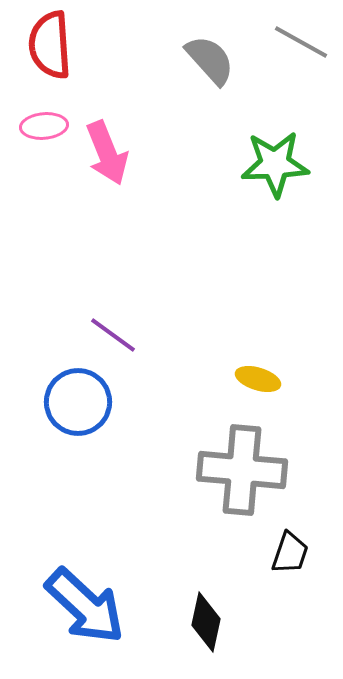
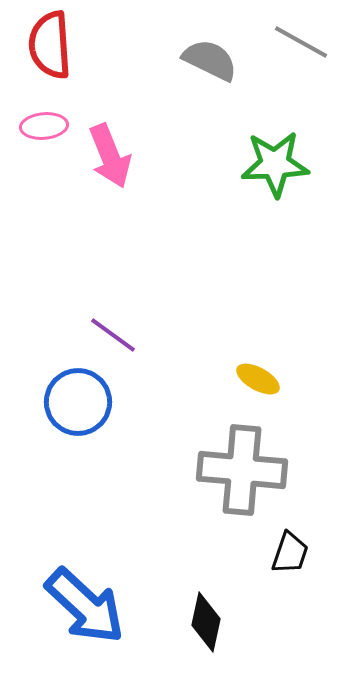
gray semicircle: rotated 22 degrees counterclockwise
pink arrow: moved 3 px right, 3 px down
yellow ellipse: rotated 12 degrees clockwise
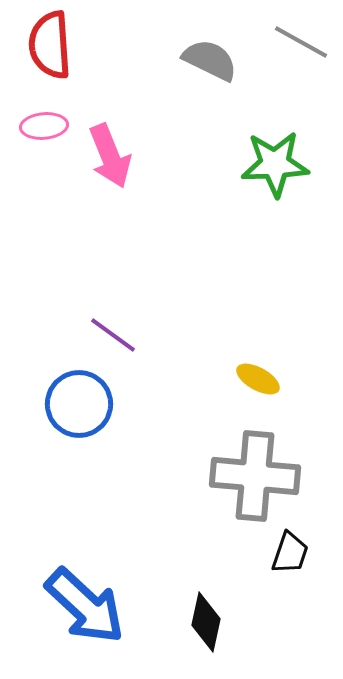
blue circle: moved 1 px right, 2 px down
gray cross: moved 13 px right, 6 px down
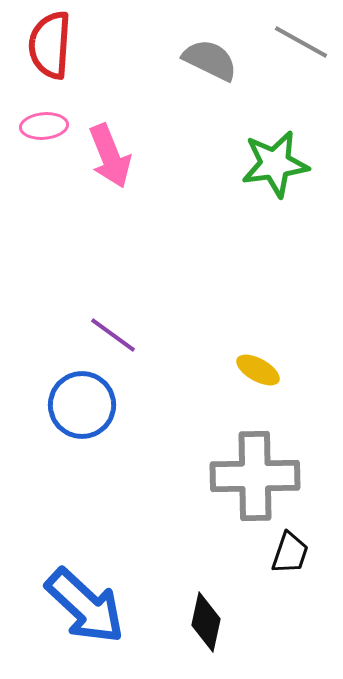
red semicircle: rotated 8 degrees clockwise
green star: rotated 6 degrees counterclockwise
yellow ellipse: moved 9 px up
blue circle: moved 3 px right, 1 px down
gray cross: rotated 6 degrees counterclockwise
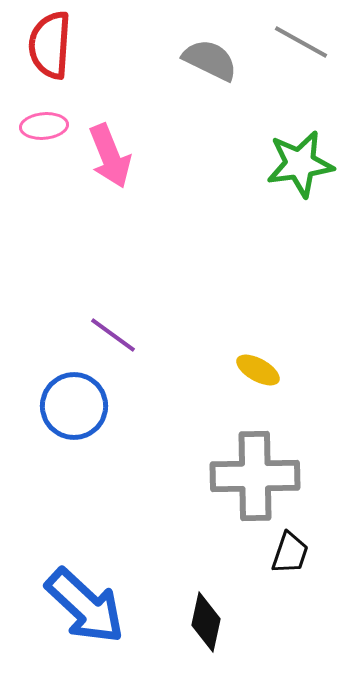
green star: moved 25 px right
blue circle: moved 8 px left, 1 px down
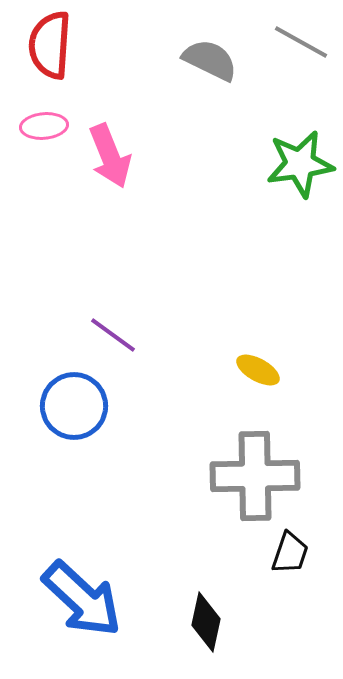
blue arrow: moved 3 px left, 7 px up
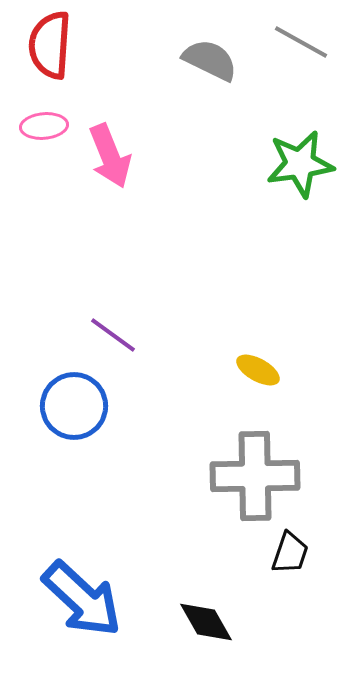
black diamond: rotated 42 degrees counterclockwise
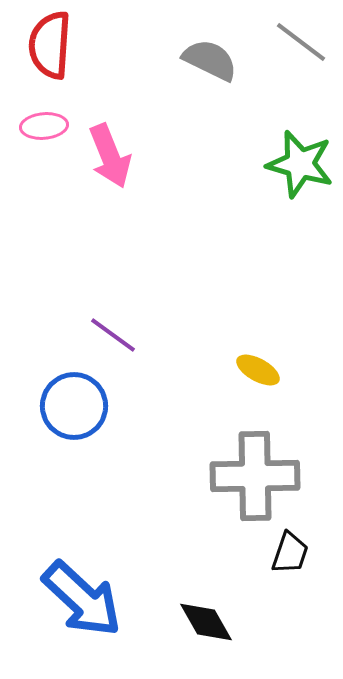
gray line: rotated 8 degrees clockwise
green star: rotated 24 degrees clockwise
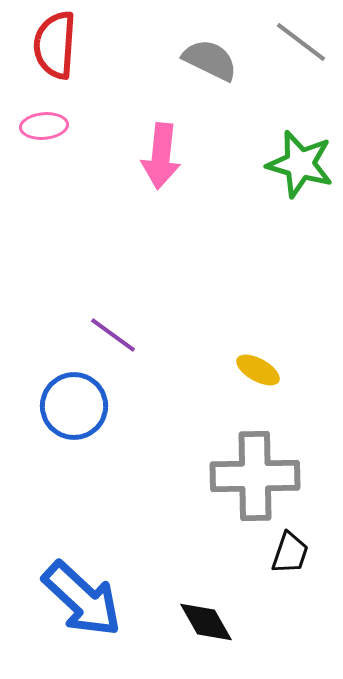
red semicircle: moved 5 px right
pink arrow: moved 51 px right; rotated 28 degrees clockwise
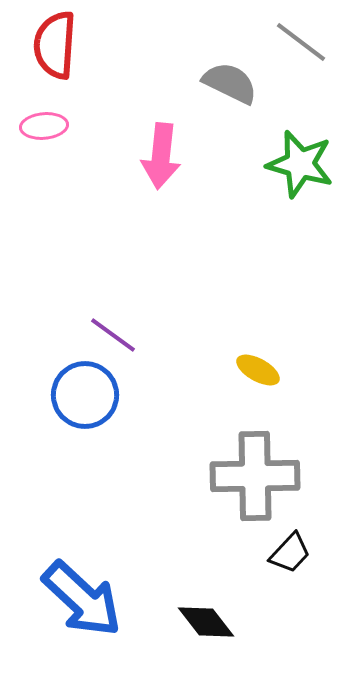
gray semicircle: moved 20 px right, 23 px down
blue circle: moved 11 px right, 11 px up
black trapezoid: rotated 24 degrees clockwise
black diamond: rotated 8 degrees counterclockwise
